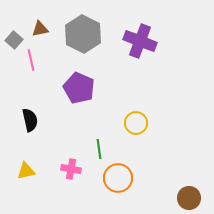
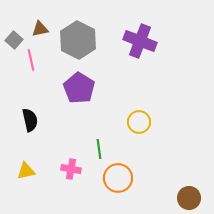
gray hexagon: moved 5 px left, 6 px down
purple pentagon: rotated 8 degrees clockwise
yellow circle: moved 3 px right, 1 px up
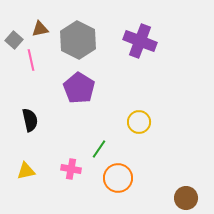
green line: rotated 42 degrees clockwise
brown circle: moved 3 px left
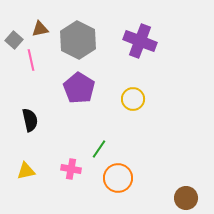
yellow circle: moved 6 px left, 23 px up
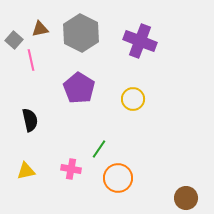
gray hexagon: moved 3 px right, 7 px up
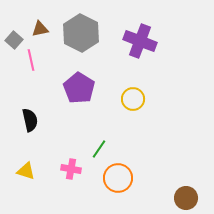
yellow triangle: rotated 30 degrees clockwise
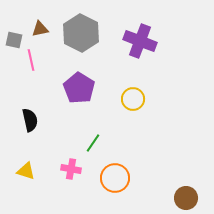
gray square: rotated 30 degrees counterclockwise
green line: moved 6 px left, 6 px up
orange circle: moved 3 px left
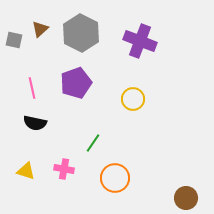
brown triangle: rotated 30 degrees counterclockwise
pink line: moved 1 px right, 28 px down
purple pentagon: moved 3 px left, 5 px up; rotated 20 degrees clockwise
black semicircle: moved 5 px right, 3 px down; rotated 115 degrees clockwise
pink cross: moved 7 px left
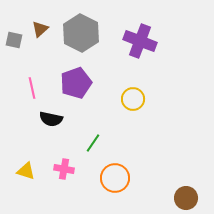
black semicircle: moved 16 px right, 4 px up
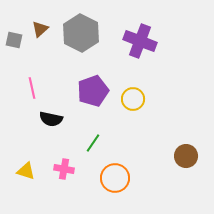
purple pentagon: moved 17 px right, 8 px down
brown circle: moved 42 px up
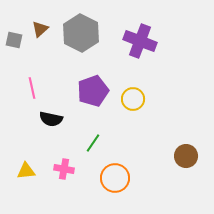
yellow triangle: rotated 24 degrees counterclockwise
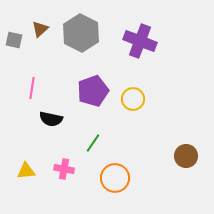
pink line: rotated 20 degrees clockwise
